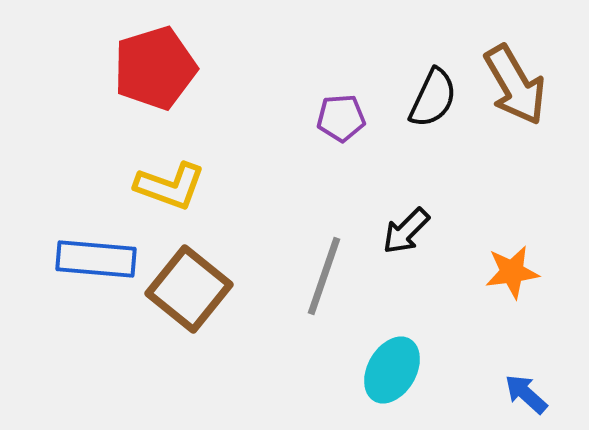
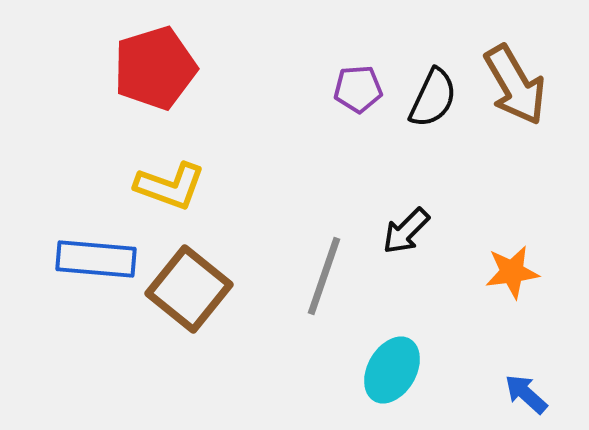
purple pentagon: moved 17 px right, 29 px up
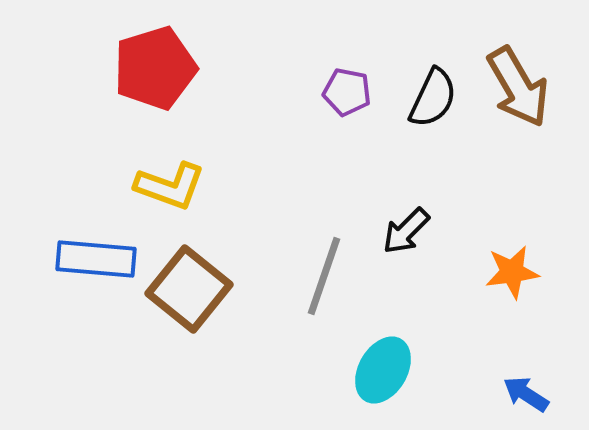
brown arrow: moved 3 px right, 2 px down
purple pentagon: moved 11 px left, 3 px down; rotated 15 degrees clockwise
cyan ellipse: moved 9 px left
blue arrow: rotated 9 degrees counterclockwise
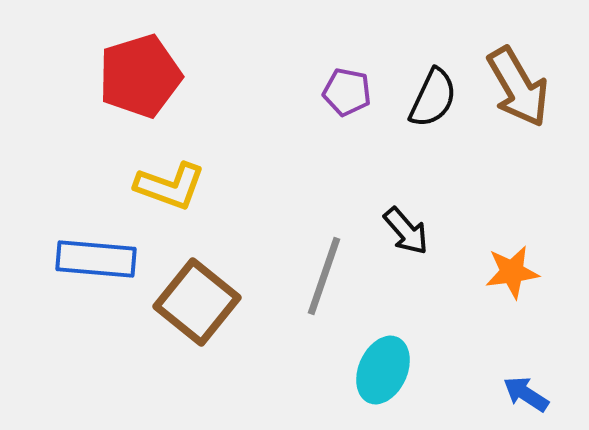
red pentagon: moved 15 px left, 8 px down
black arrow: rotated 86 degrees counterclockwise
brown square: moved 8 px right, 13 px down
cyan ellipse: rotated 6 degrees counterclockwise
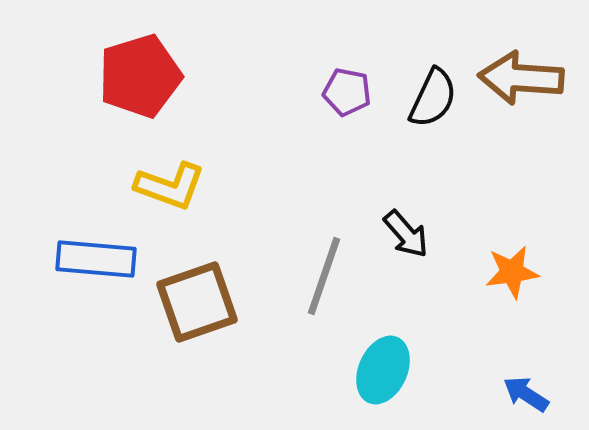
brown arrow: moved 3 px right, 9 px up; rotated 124 degrees clockwise
black arrow: moved 3 px down
brown square: rotated 32 degrees clockwise
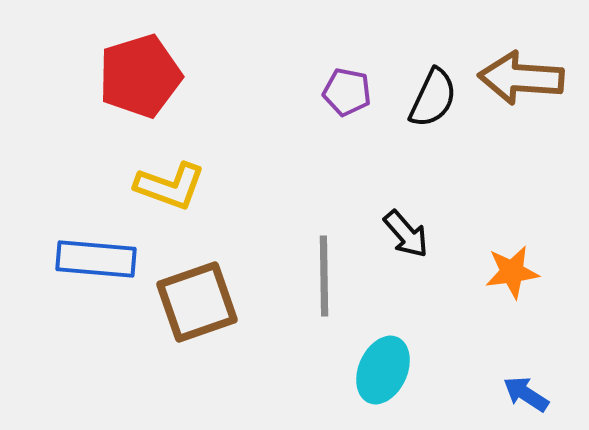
gray line: rotated 20 degrees counterclockwise
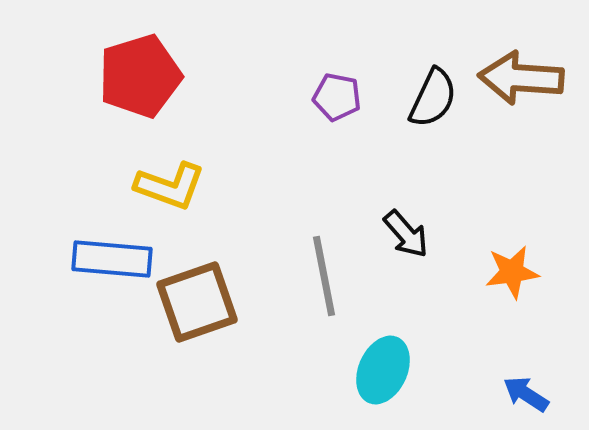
purple pentagon: moved 10 px left, 5 px down
blue rectangle: moved 16 px right
gray line: rotated 10 degrees counterclockwise
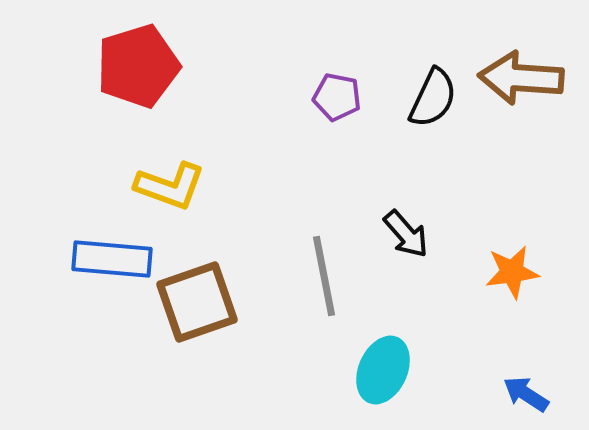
red pentagon: moved 2 px left, 10 px up
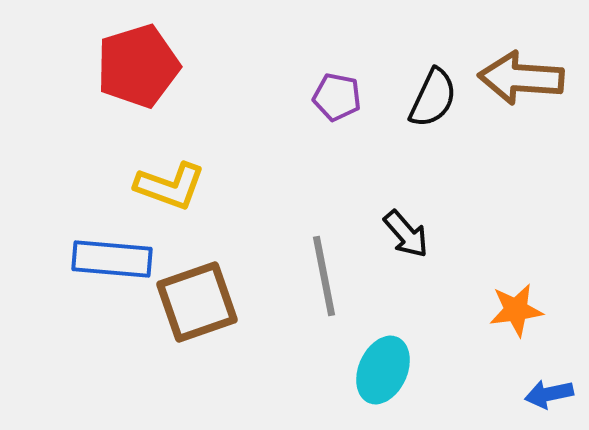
orange star: moved 4 px right, 38 px down
blue arrow: moved 23 px right; rotated 45 degrees counterclockwise
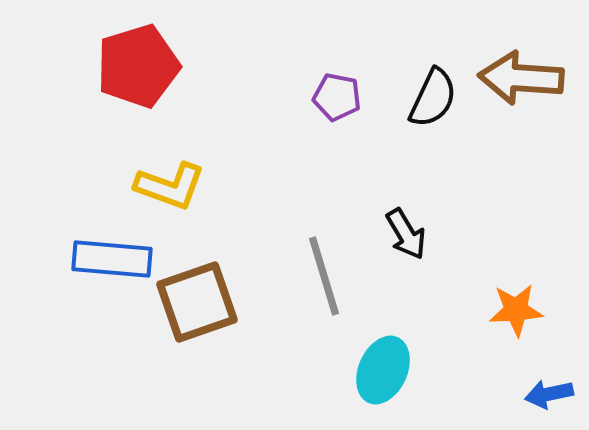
black arrow: rotated 10 degrees clockwise
gray line: rotated 6 degrees counterclockwise
orange star: rotated 4 degrees clockwise
